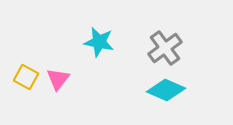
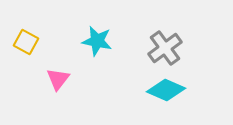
cyan star: moved 2 px left, 1 px up
yellow square: moved 35 px up
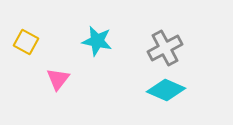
gray cross: rotated 8 degrees clockwise
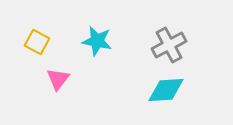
yellow square: moved 11 px right
gray cross: moved 4 px right, 3 px up
cyan diamond: rotated 27 degrees counterclockwise
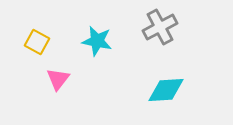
gray cross: moved 9 px left, 18 px up
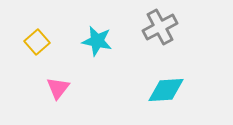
yellow square: rotated 20 degrees clockwise
pink triangle: moved 9 px down
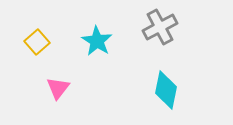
cyan star: rotated 20 degrees clockwise
cyan diamond: rotated 75 degrees counterclockwise
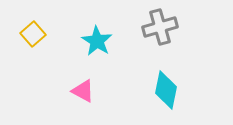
gray cross: rotated 12 degrees clockwise
yellow square: moved 4 px left, 8 px up
pink triangle: moved 25 px right, 3 px down; rotated 40 degrees counterclockwise
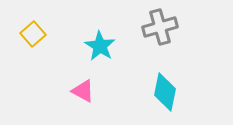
cyan star: moved 3 px right, 5 px down
cyan diamond: moved 1 px left, 2 px down
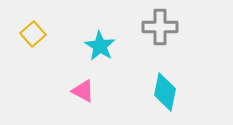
gray cross: rotated 16 degrees clockwise
